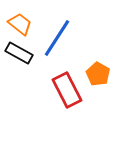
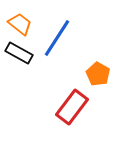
red rectangle: moved 5 px right, 17 px down; rotated 64 degrees clockwise
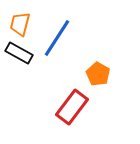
orange trapezoid: rotated 115 degrees counterclockwise
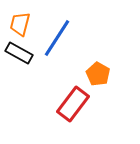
red rectangle: moved 1 px right, 3 px up
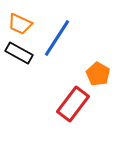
orange trapezoid: rotated 80 degrees counterclockwise
